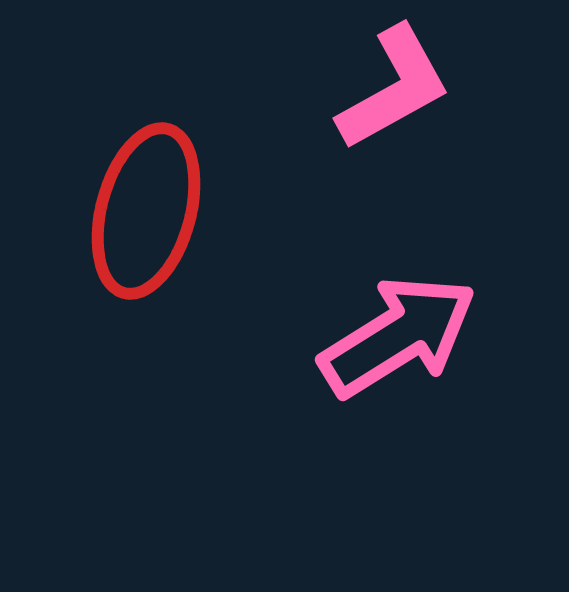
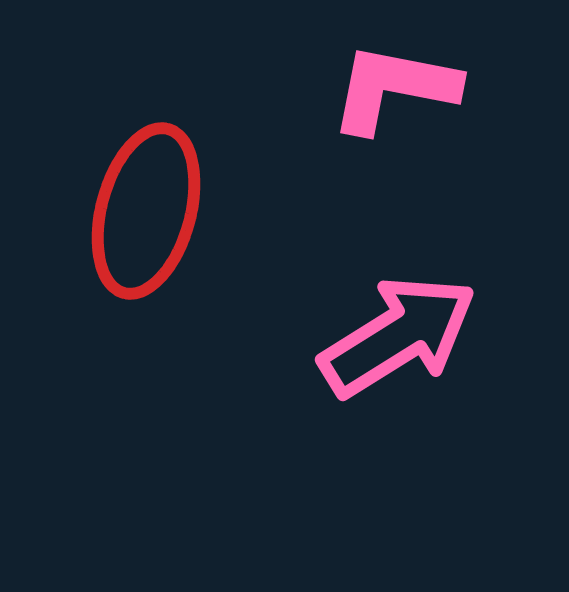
pink L-shape: rotated 140 degrees counterclockwise
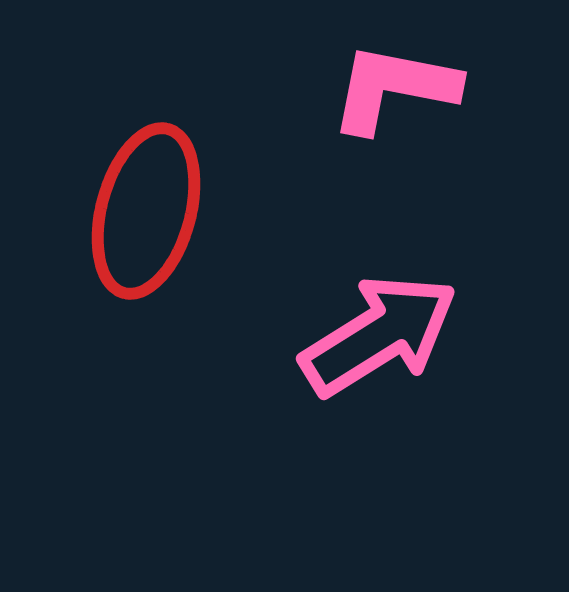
pink arrow: moved 19 px left, 1 px up
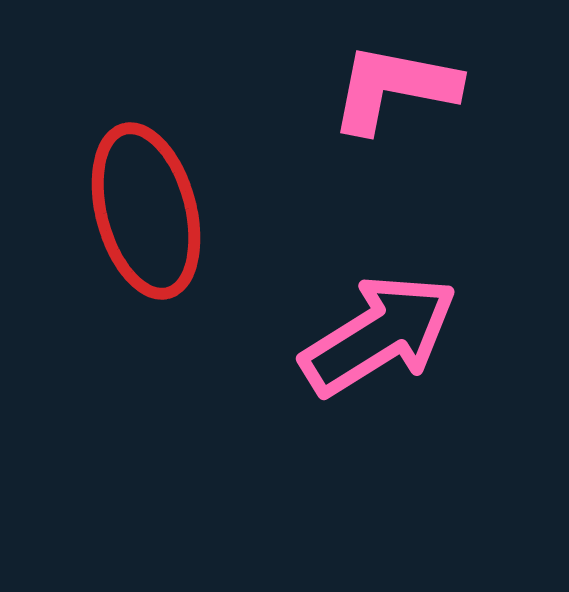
red ellipse: rotated 30 degrees counterclockwise
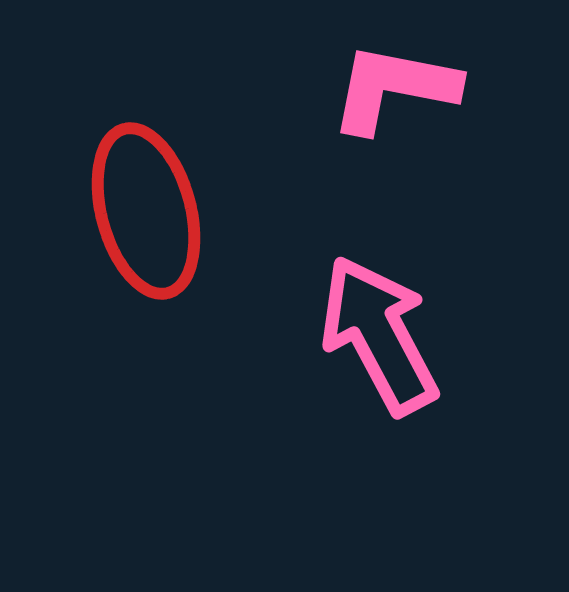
pink arrow: rotated 86 degrees counterclockwise
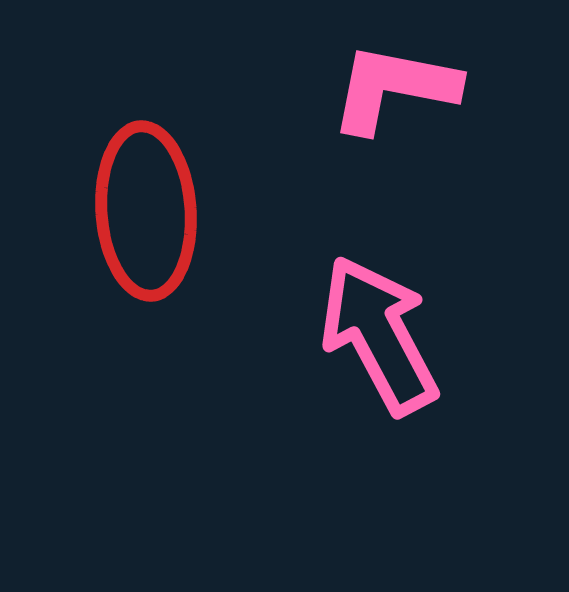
red ellipse: rotated 11 degrees clockwise
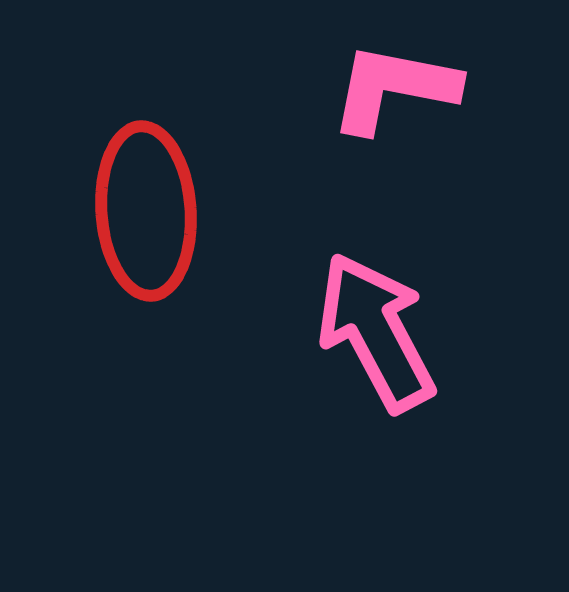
pink arrow: moved 3 px left, 3 px up
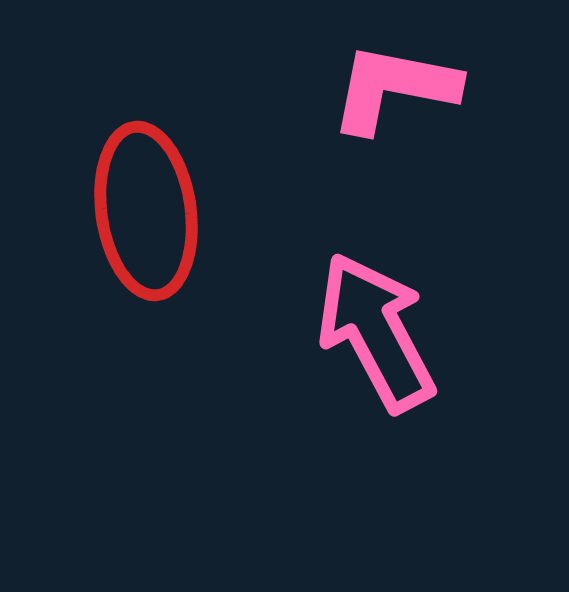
red ellipse: rotated 4 degrees counterclockwise
